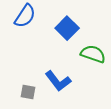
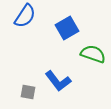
blue square: rotated 15 degrees clockwise
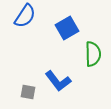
green semicircle: rotated 70 degrees clockwise
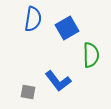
blue semicircle: moved 8 px right, 3 px down; rotated 25 degrees counterclockwise
green semicircle: moved 2 px left, 1 px down
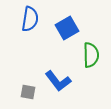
blue semicircle: moved 3 px left
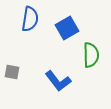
gray square: moved 16 px left, 20 px up
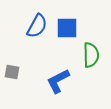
blue semicircle: moved 7 px right, 7 px down; rotated 20 degrees clockwise
blue square: rotated 30 degrees clockwise
blue L-shape: rotated 100 degrees clockwise
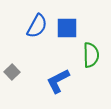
gray square: rotated 35 degrees clockwise
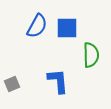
gray square: moved 12 px down; rotated 21 degrees clockwise
blue L-shape: rotated 112 degrees clockwise
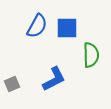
blue L-shape: moved 4 px left, 2 px up; rotated 68 degrees clockwise
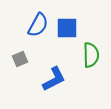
blue semicircle: moved 1 px right, 1 px up
gray square: moved 8 px right, 25 px up
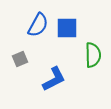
green semicircle: moved 2 px right
